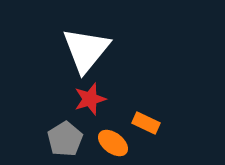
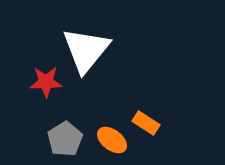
red star: moved 44 px left, 17 px up; rotated 16 degrees clockwise
orange rectangle: rotated 8 degrees clockwise
orange ellipse: moved 1 px left, 3 px up
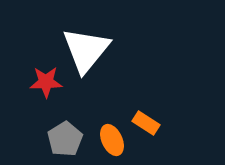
orange ellipse: rotated 28 degrees clockwise
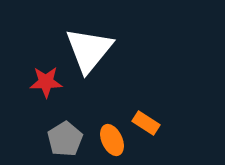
white triangle: moved 3 px right
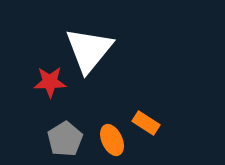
red star: moved 4 px right
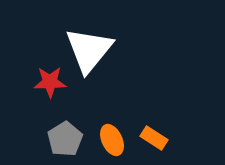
orange rectangle: moved 8 px right, 15 px down
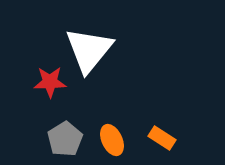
orange rectangle: moved 8 px right
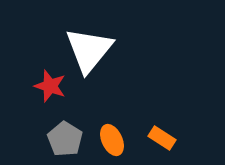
red star: moved 4 px down; rotated 20 degrees clockwise
gray pentagon: rotated 8 degrees counterclockwise
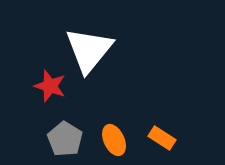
orange ellipse: moved 2 px right
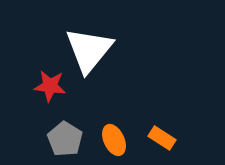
red star: rotated 12 degrees counterclockwise
